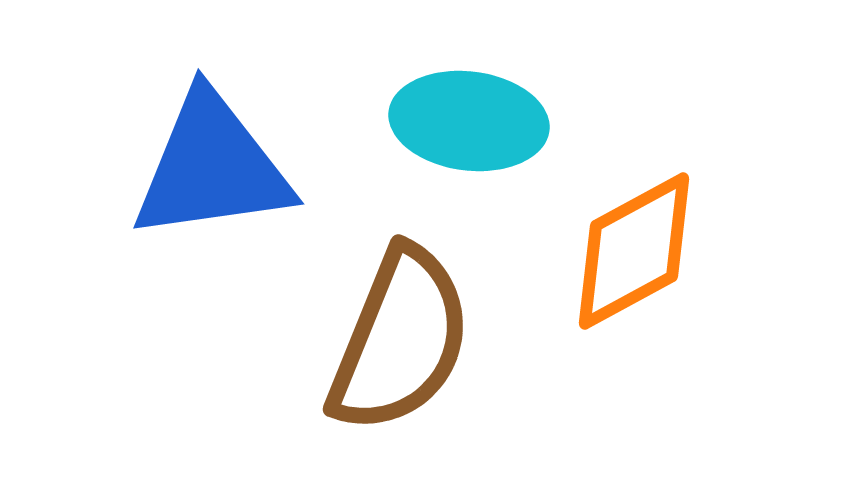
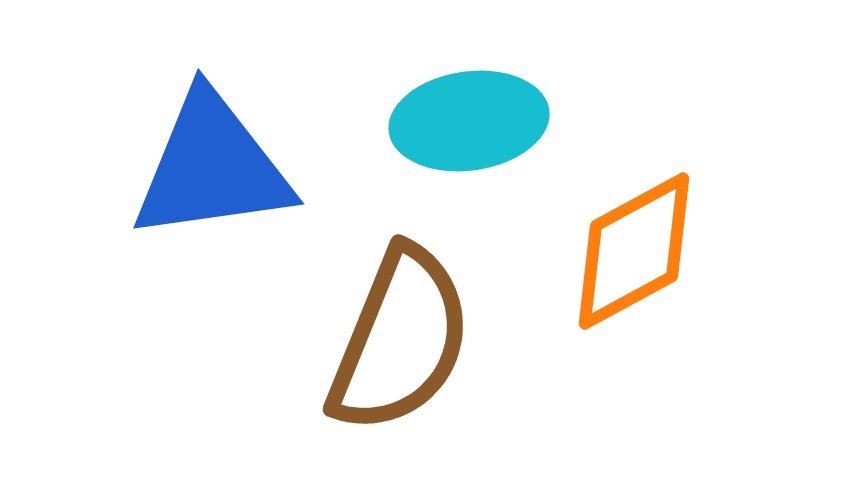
cyan ellipse: rotated 15 degrees counterclockwise
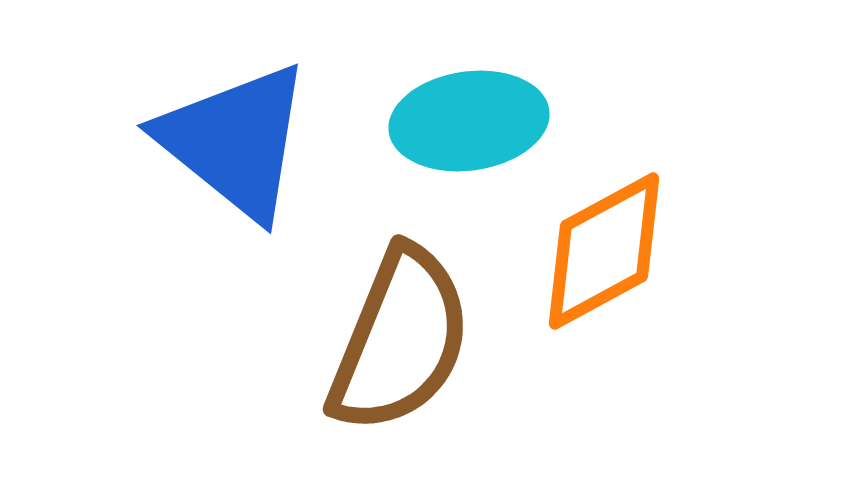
blue triangle: moved 23 px right, 26 px up; rotated 47 degrees clockwise
orange diamond: moved 30 px left
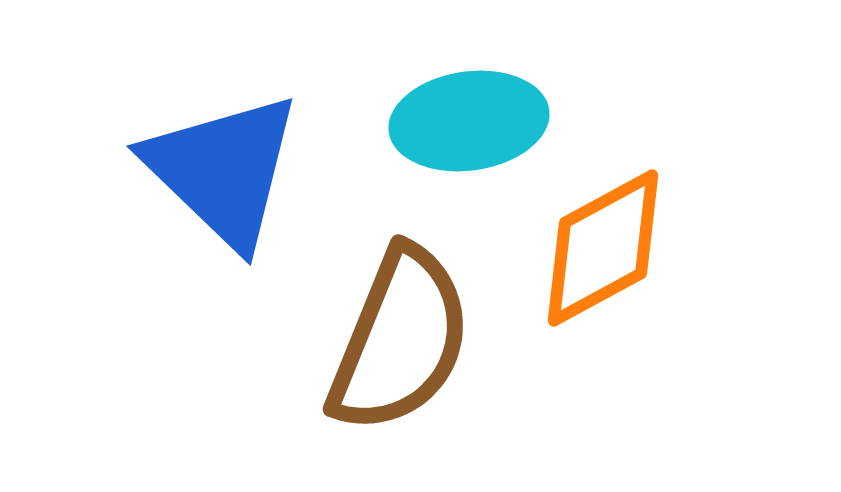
blue triangle: moved 12 px left, 29 px down; rotated 5 degrees clockwise
orange diamond: moved 1 px left, 3 px up
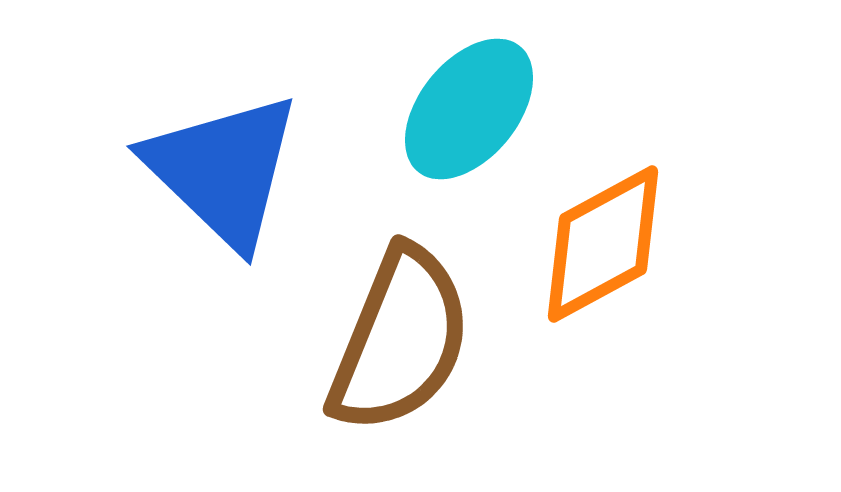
cyan ellipse: moved 12 px up; rotated 43 degrees counterclockwise
orange diamond: moved 4 px up
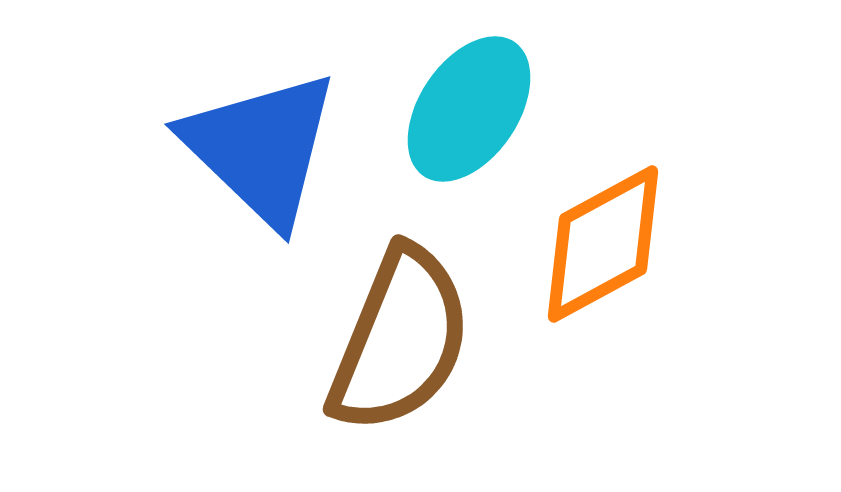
cyan ellipse: rotated 5 degrees counterclockwise
blue triangle: moved 38 px right, 22 px up
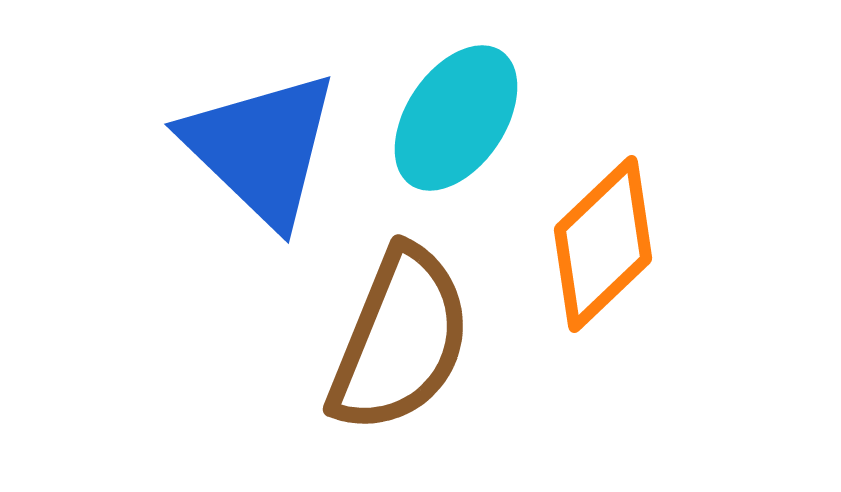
cyan ellipse: moved 13 px left, 9 px down
orange diamond: rotated 15 degrees counterclockwise
